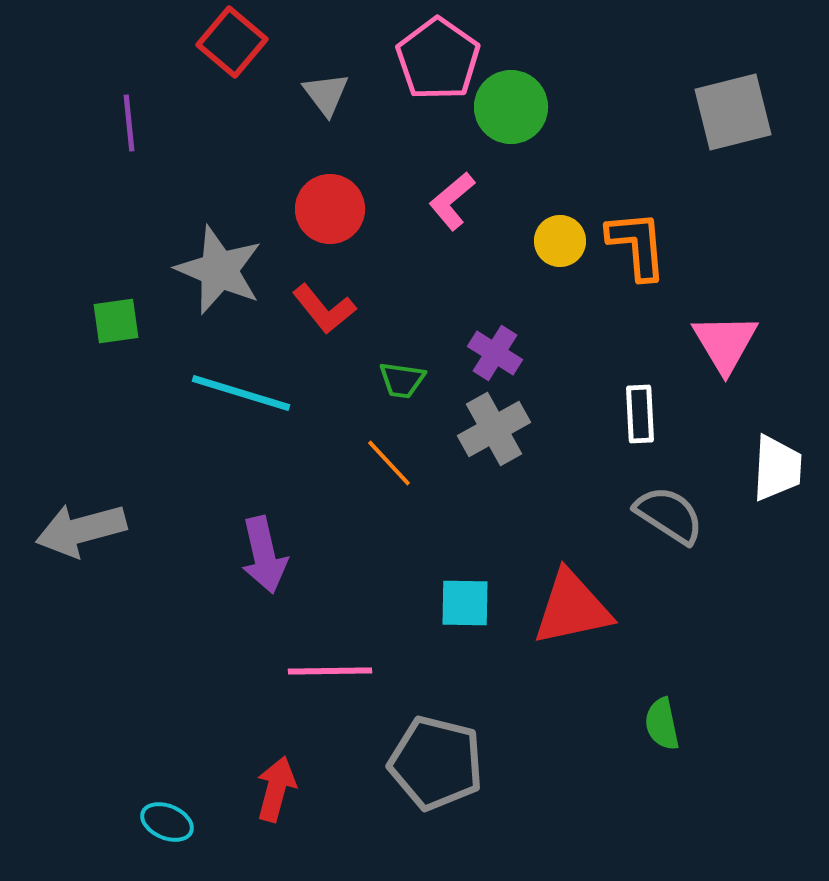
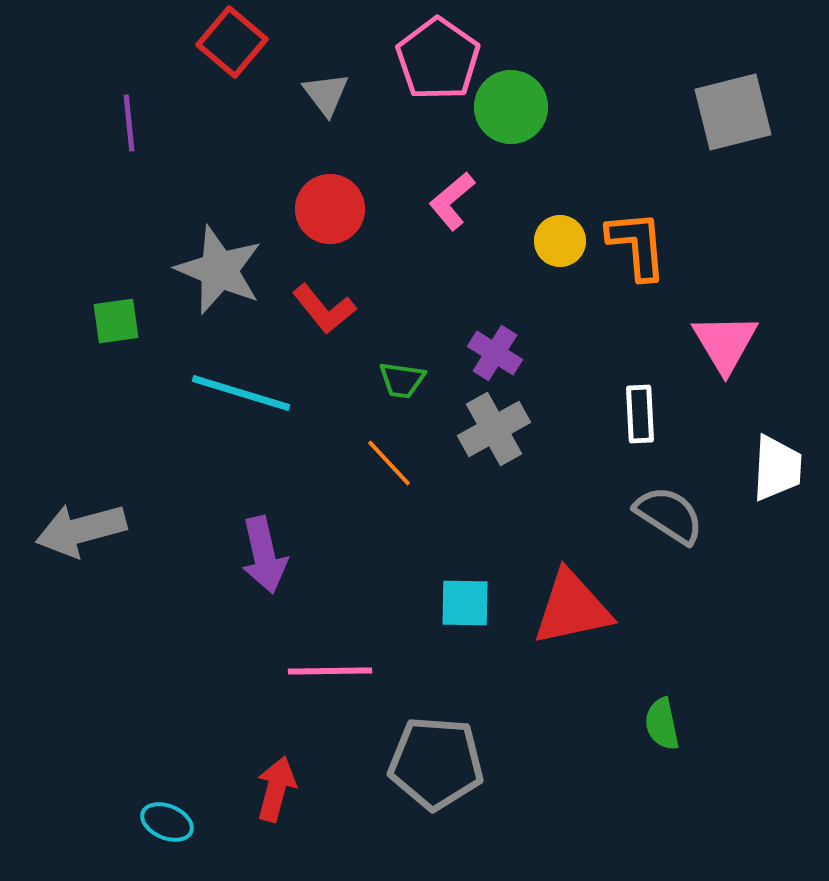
gray pentagon: rotated 10 degrees counterclockwise
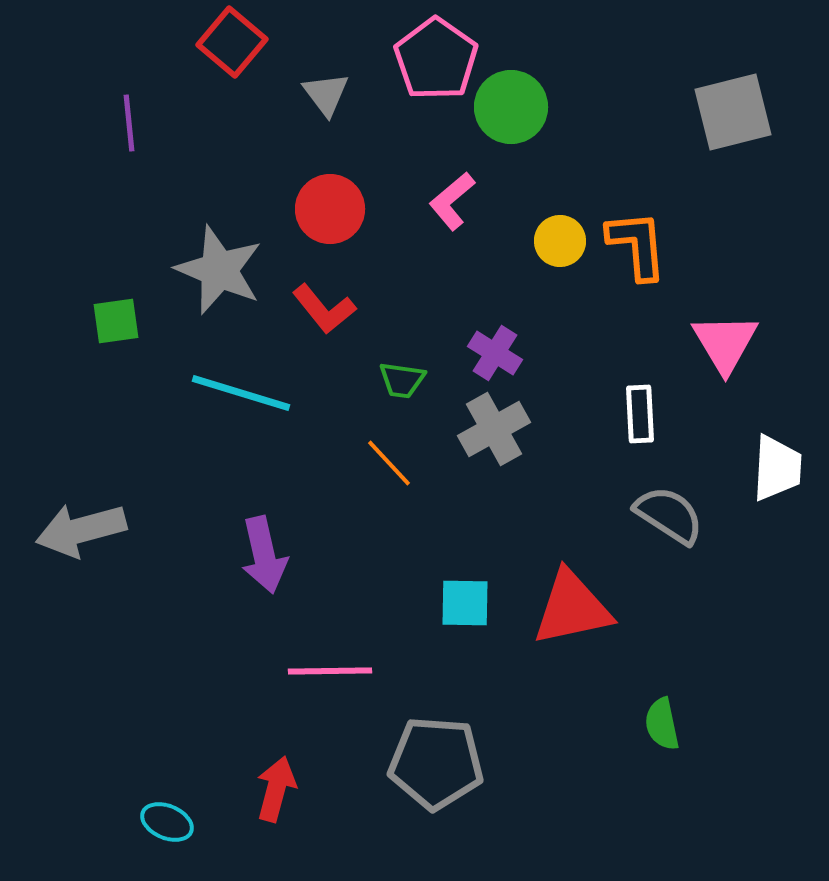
pink pentagon: moved 2 px left
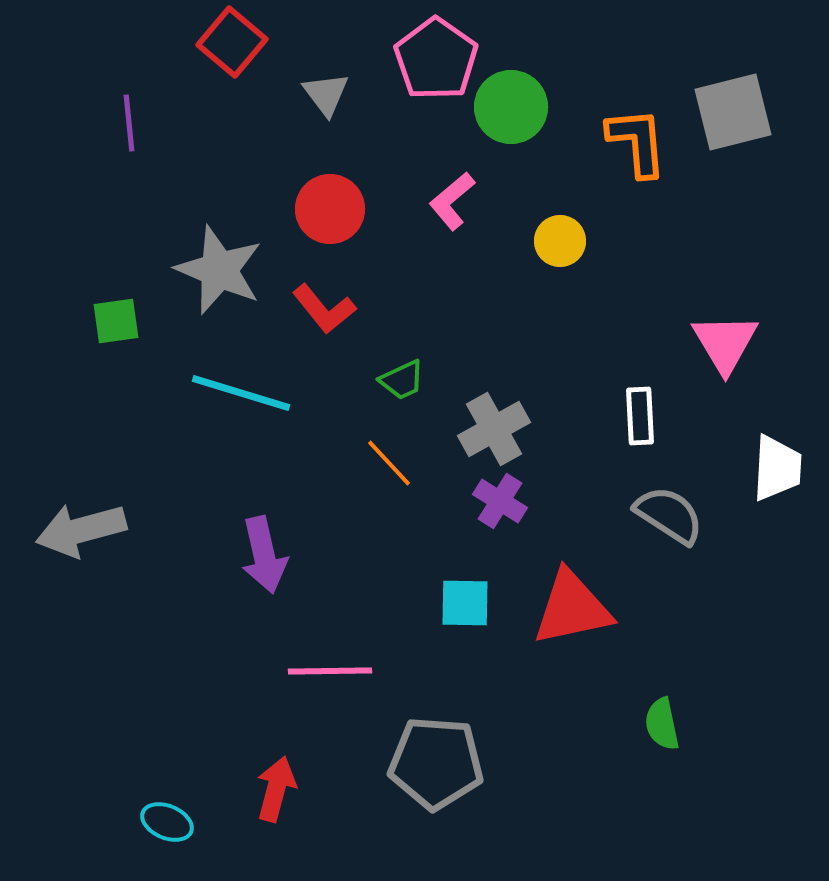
orange L-shape: moved 103 px up
purple cross: moved 5 px right, 148 px down
green trapezoid: rotated 33 degrees counterclockwise
white rectangle: moved 2 px down
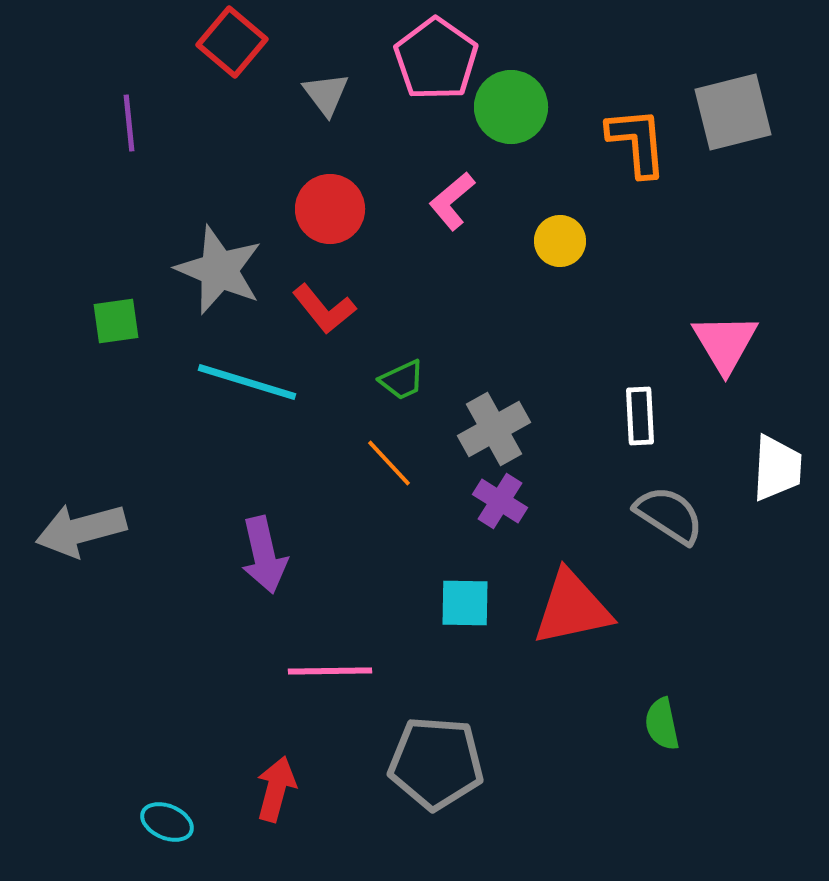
cyan line: moved 6 px right, 11 px up
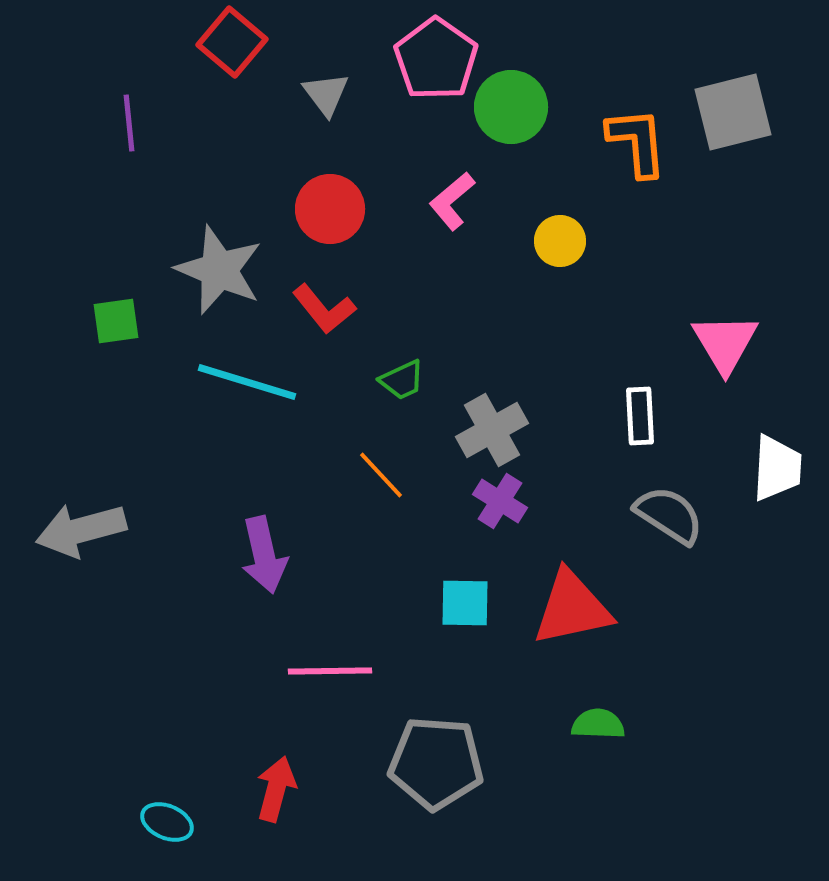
gray cross: moved 2 px left, 1 px down
orange line: moved 8 px left, 12 px down
green semicircle: moved 64 px left; rotated 104 degrees clockwise
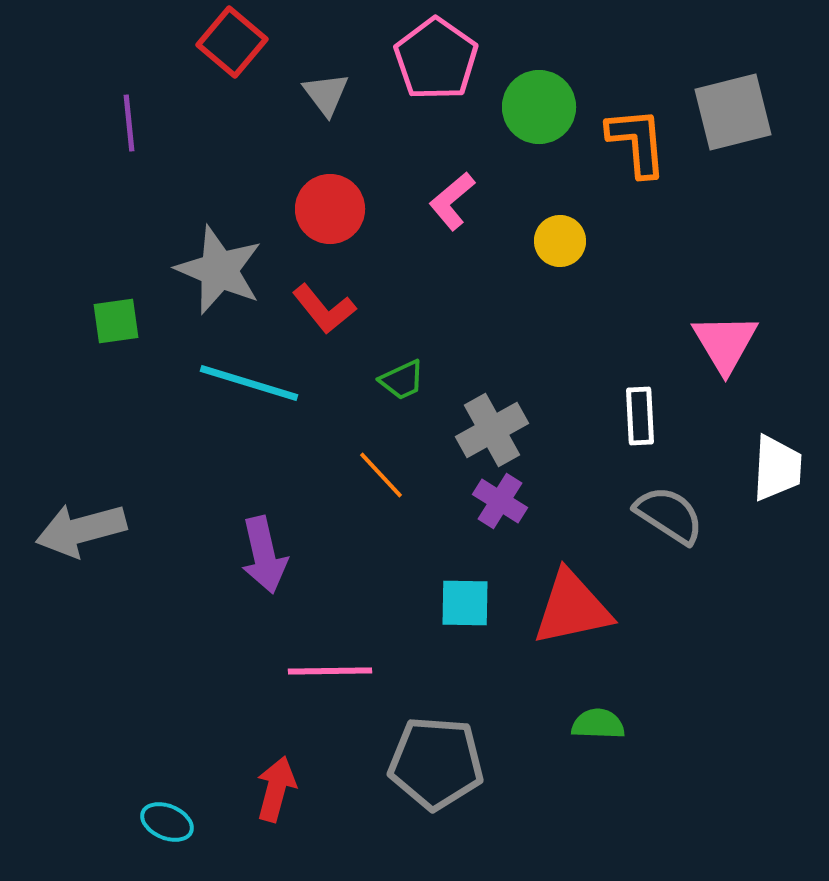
green circle: moved 28 px right
cyan line: moved 2 px right, 1 px down
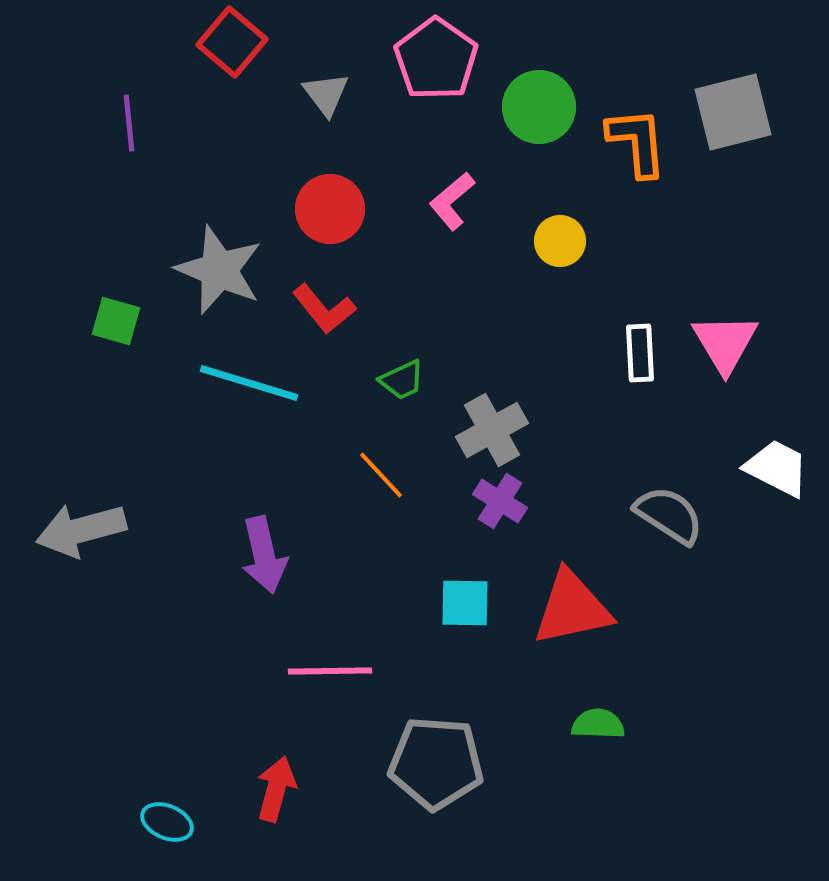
green square: rotated 24 degrees clockwise
white rectangle: moved 63 px up
white trapezoid: rotated 66 degrees counterclockwise
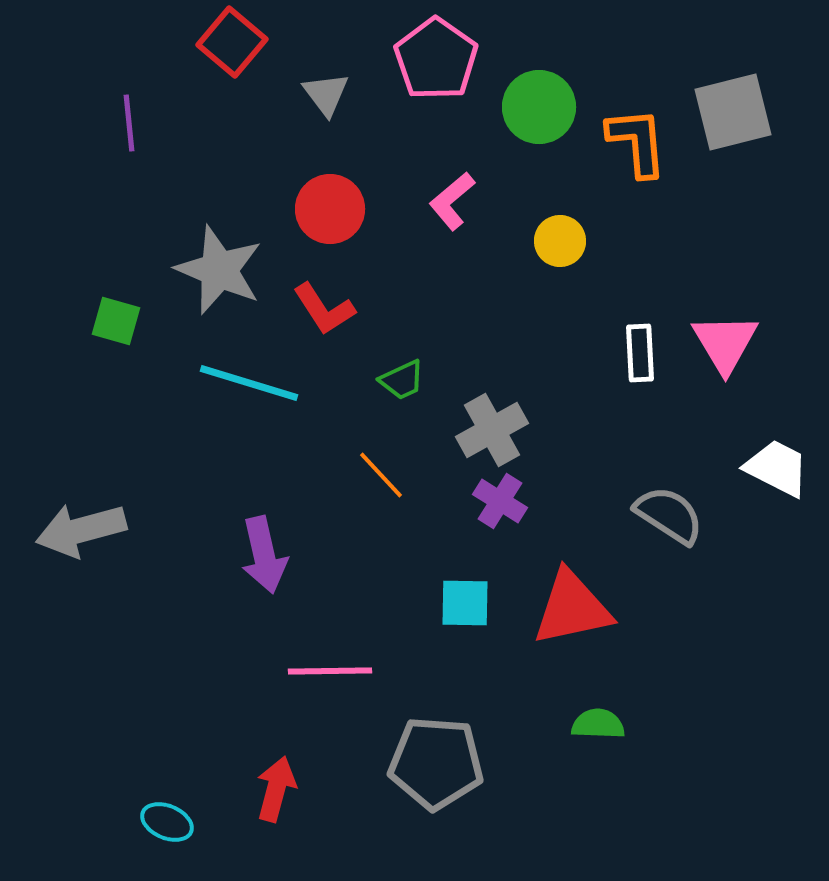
red L-shape: rotated 6 degrees clockwise
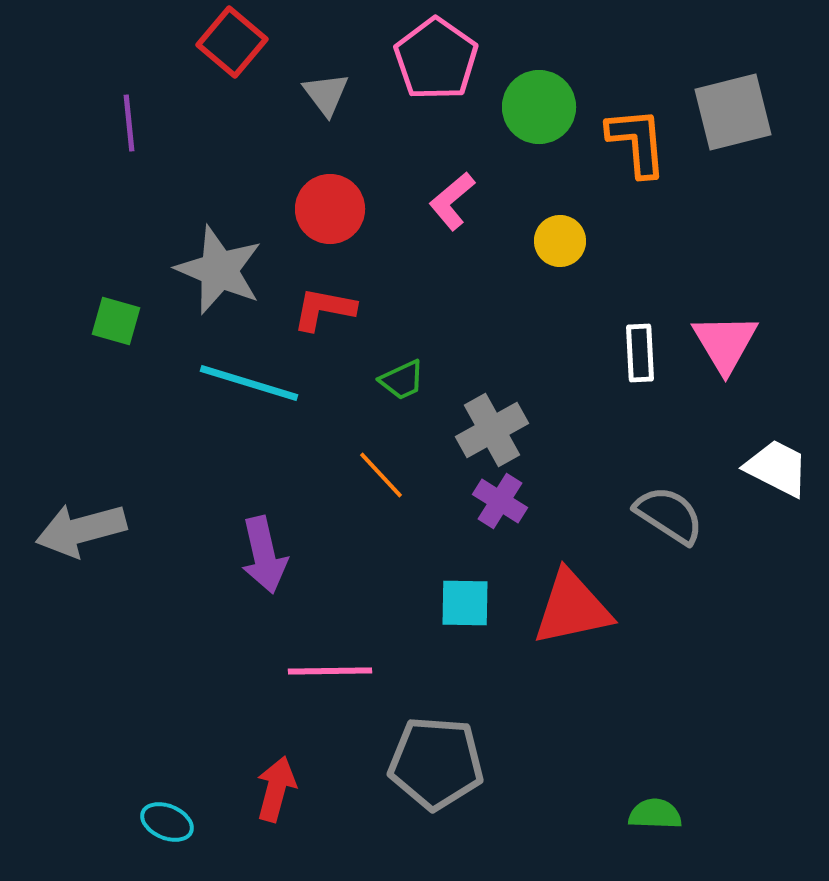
red L-shape: rotated 134 degrees clockwise
green semicircle: moved 57 px right, 90 px down
